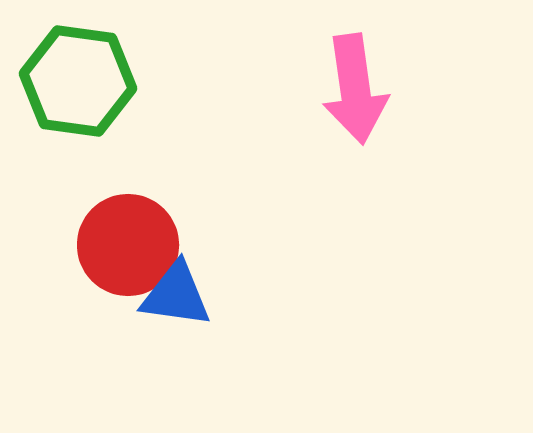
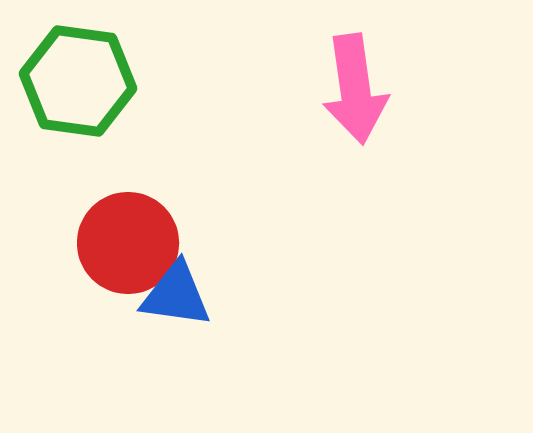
red circle: moved 2 px up
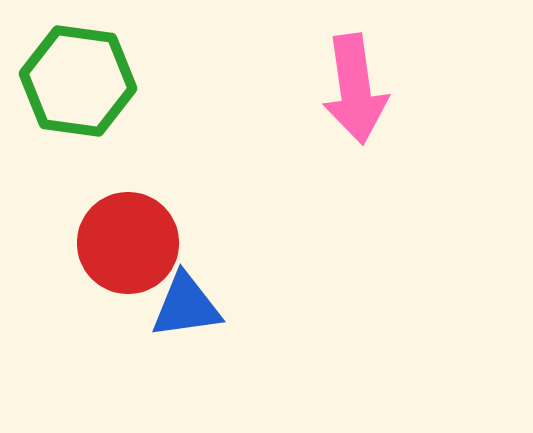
blue triangle: moved 10 px right, 11 px down; rotated 16 degrees counterclockwise
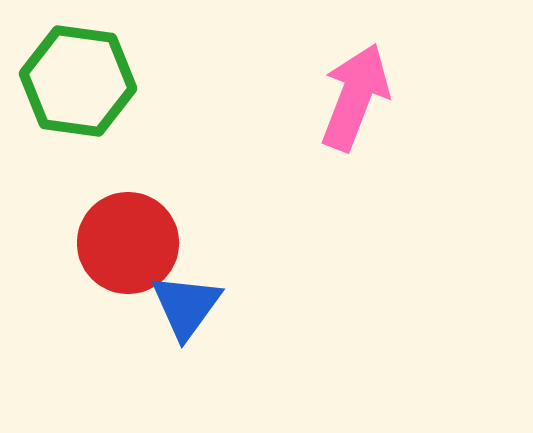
pink arrow: moved 8 px down; rotated 151 degrees counterclockwise
blue triangle: rotated 46 degrees counterclockwise
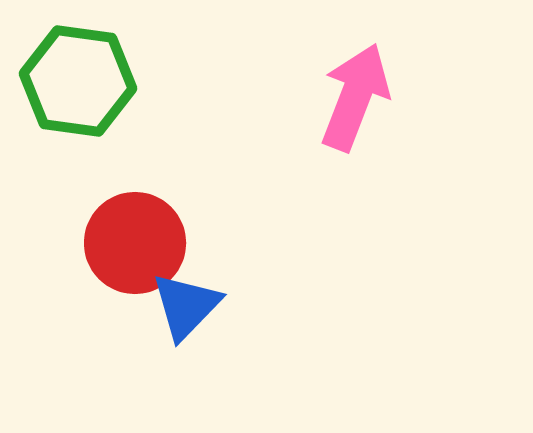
red circle: moved 7 px right
blue triangle: rotated 8 degrees clockwise
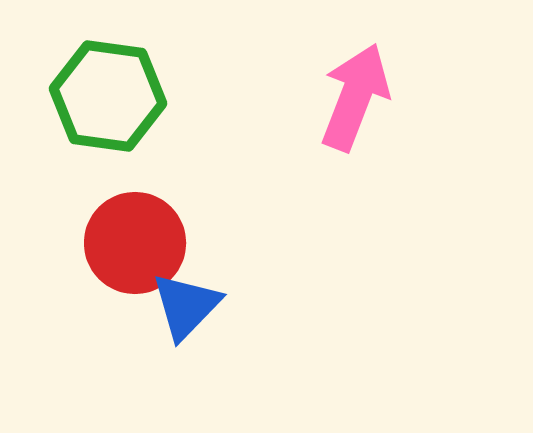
green hexagon: moved 30 px right, 15 px down
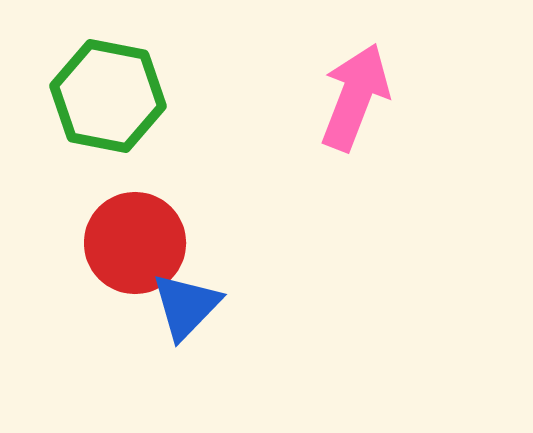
green hexagon: rotated 3 degrees clockwise
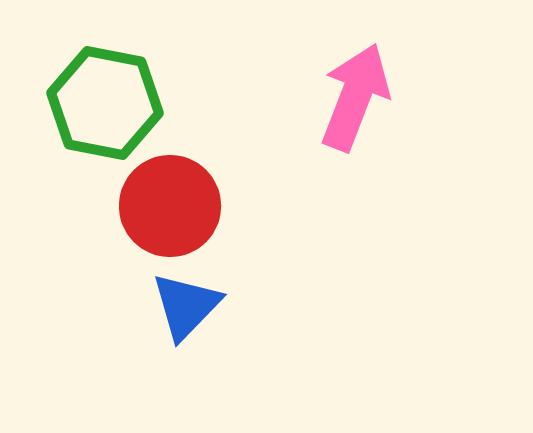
green hexagon: moved 3 px left, 7 px down
red circle: moved 35 px right, 37 px up
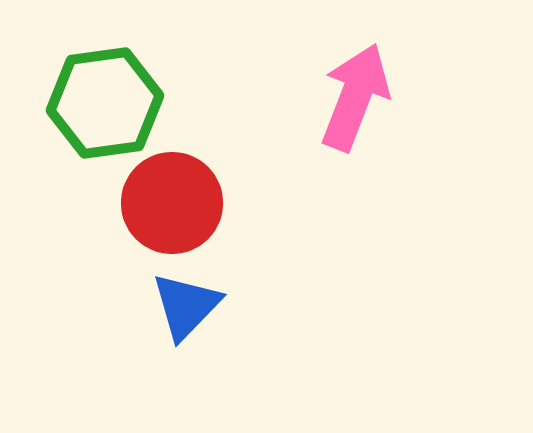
green hexagon: rotated 19 degrees counterclockwise
red circle: moved 2 px right, 3 px up
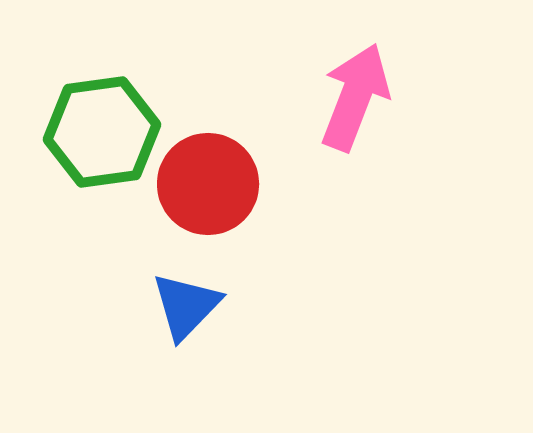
green hexagon: moved 3 px left, 29 px down
red circle: moved 36 px right, 19 px up
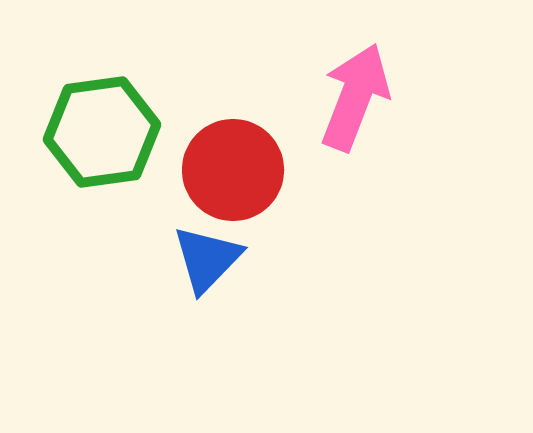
red circle: moved 25 px right, 14 px up
blue triangle: moved 21 px right, 47 px up
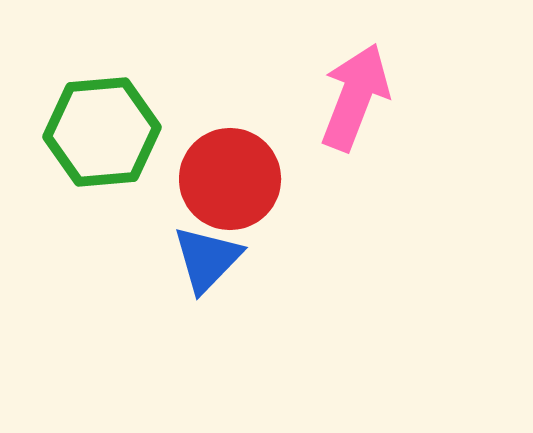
green hexagon: rotated 3 degrees clockwise
red circle: moved 3 px left, 9 px down
